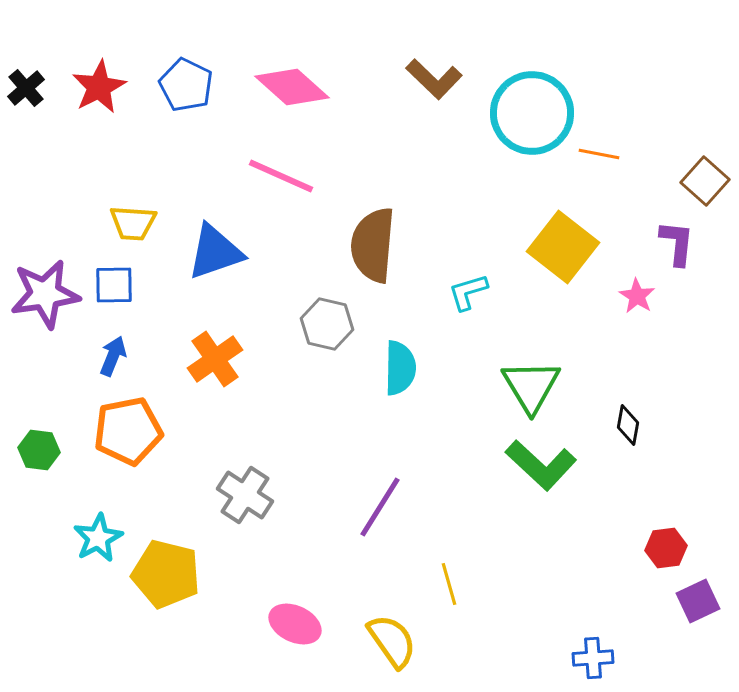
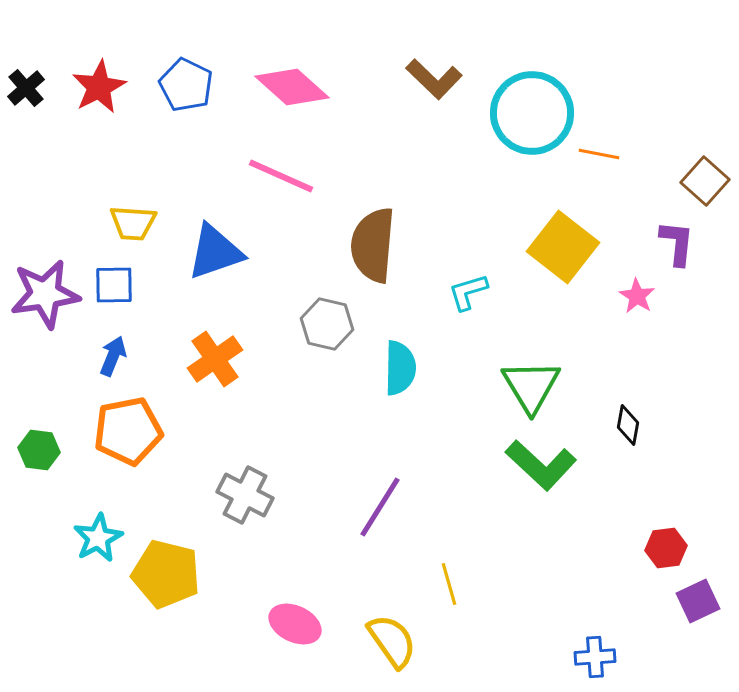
gray cross: rotated 6 degrees counterclockwise
blue cross: moved 2 px right, 1 px up
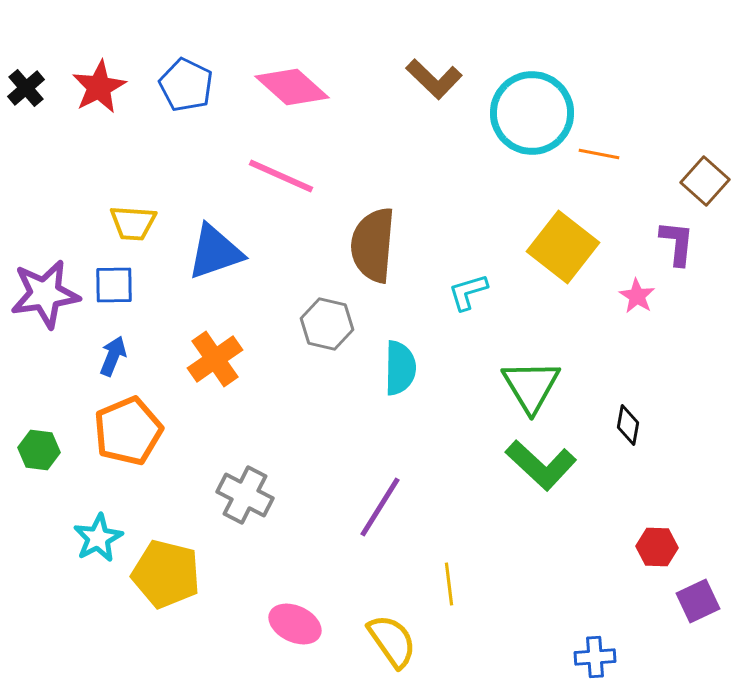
orange pentagon: rotated 12 degrees counterclockwise
red hexagon: moved 9 px left, 1 px up; rotated 9 degrees clockwise
yellow line: rotated 9 degrees clockwise
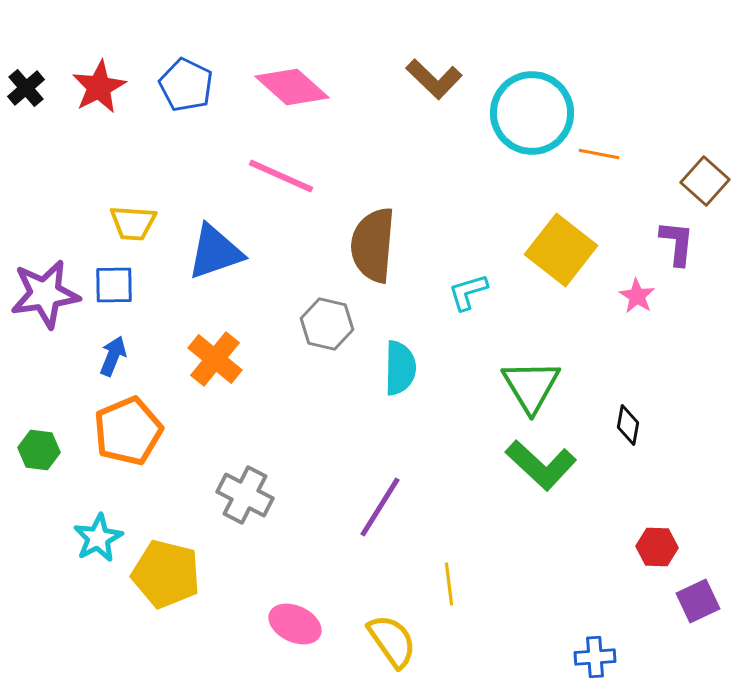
yellow square: moved 2 px left, 3 px down
orange cross: rotated 16 degrees counterclockwise
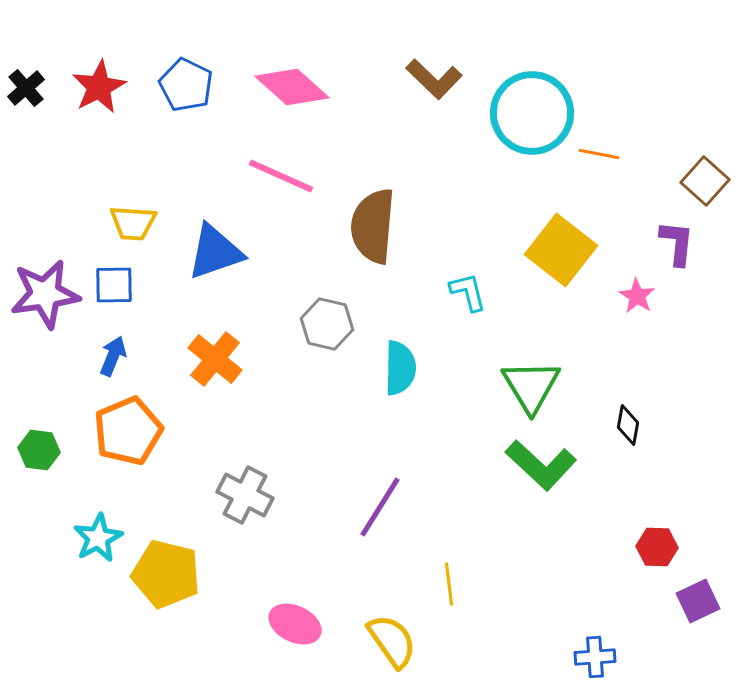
brown semicircle: moved 19 px up
cyan L-shape: rotated 93 degrees clockwise
